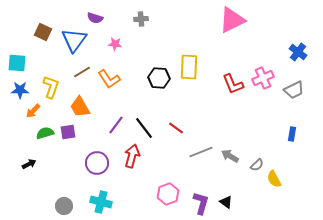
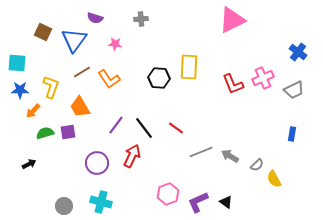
red arrow: rotated 10 degrees clockwise
purple L-shape: moved 3 px left, 1 px up; rotated 130 degrees counterclockwise
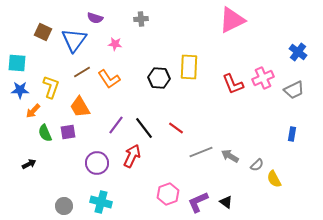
green semicircle: rotated 96 degrees counterclockwise
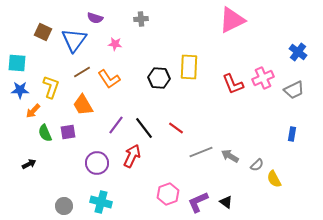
orange trapezoid: moved 3 px right, 2 px up
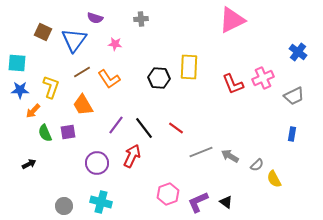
gray trapezoid: moved 6 px down
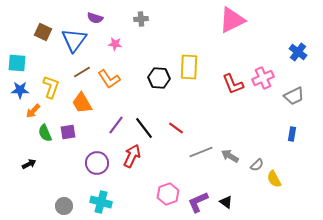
orange trapezoid: moved 1 px left, 2 px up
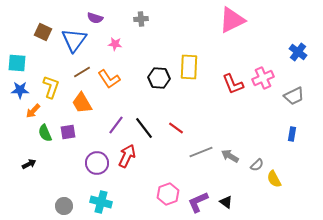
red arrow: moved 5 px left
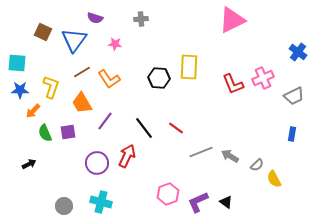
purple line: moved 11 px left, 4 px up
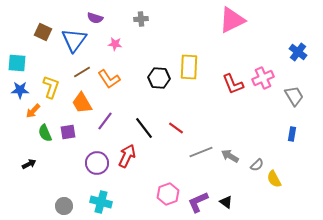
gray trapezoid: rotated 95 degrees counterclockwise
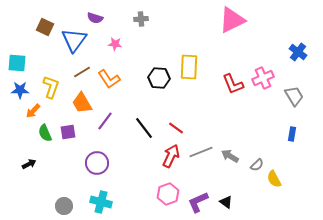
brown square: moved 2 px right, 5 px up
red arrow: moved 44 px right
